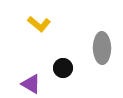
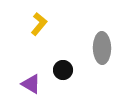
yellow L-shape: rotated 90 degrees counterclockwise
black circle: moved 2 px down
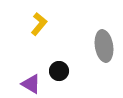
gray ellipse: moved 2 px right, 2 px up; rotated 8 degrees counterclockwise
black circle: moved 4 px left, 1 px down
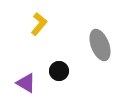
gray ellipse: moved 4 px left, 1 px up; rotated 12 degrees counterclockwise
purple triangle: moved 5 px left, 1 px up
